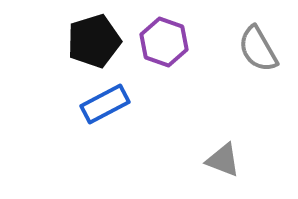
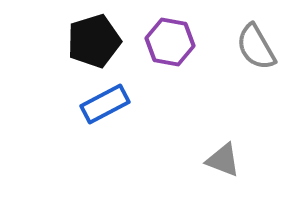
purple hexagon: moved 6 px right; rotated 9 degrees counterclockwise
gray semicircle: moved 2 px left, 2 px up
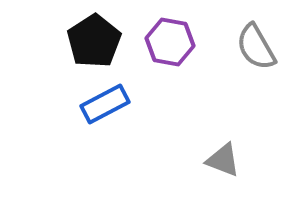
black pentagon: rotated 16 degrees counterclockwise
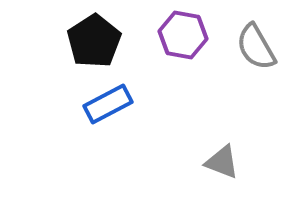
purple hexagon: moved 13 px right, 7 px up
blue rectangle: moved 3 px right
gray triangle: moved 1 px left, 2 px down
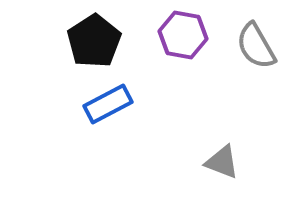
gray semicircle: moved 1 px up
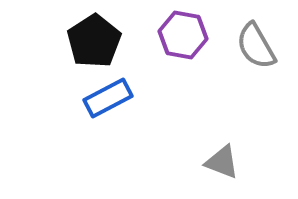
blue rectangle: moved 6 px up
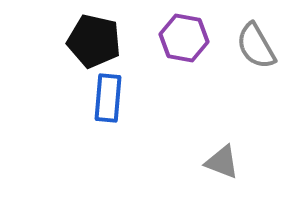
purple hexagon: moved 1 px right, 3 px down
black pentagon: rotated 26 degrees counterclockwise
blue rectangle: rotated 57 degrees counterclockwise
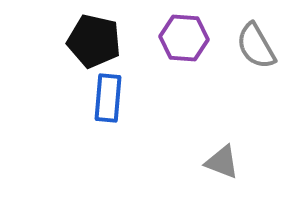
purple hexagon: rotated 6 degrees counterclockwise
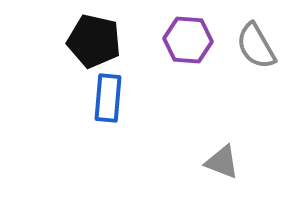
purple hexagon: moved 4 px right, 2 px down
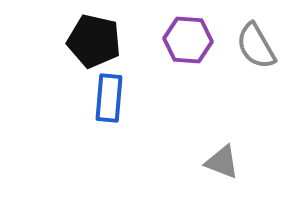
blue rectangle: moved 1 px right
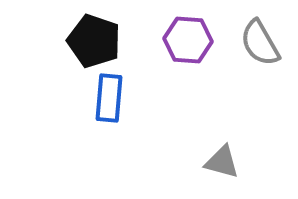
black pentagon: rotated 6 degrees clockwise
gray semicircle: moved 4 px right, 3 px up
gray triangle: rotated 6 degrees counterclockwise
